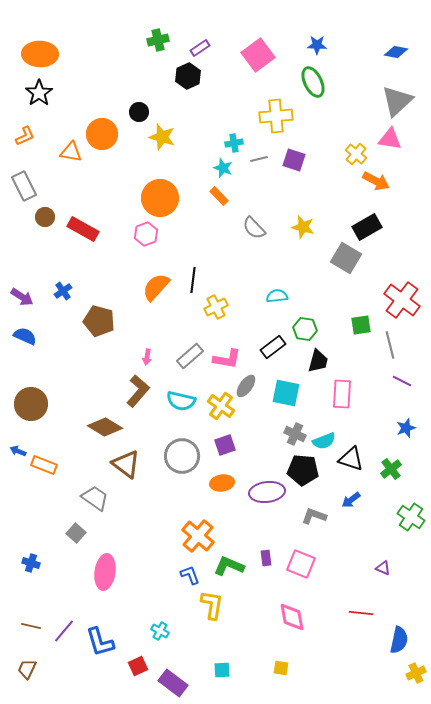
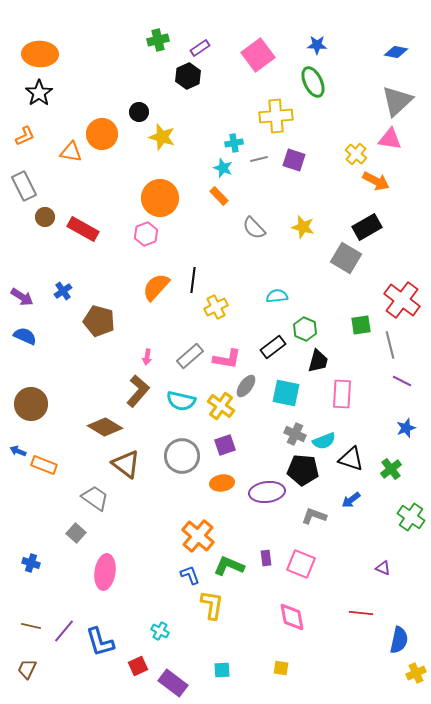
green hexagon at (305, 329): rotated 15 degrees clockwise
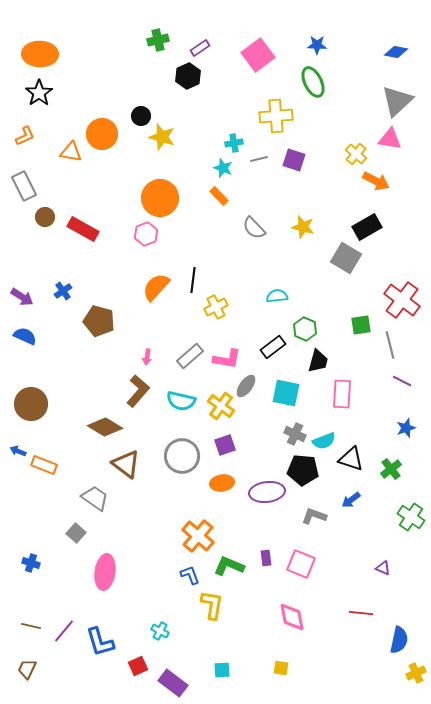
black circle at (139, 112): moved 2 px right, 4 px down
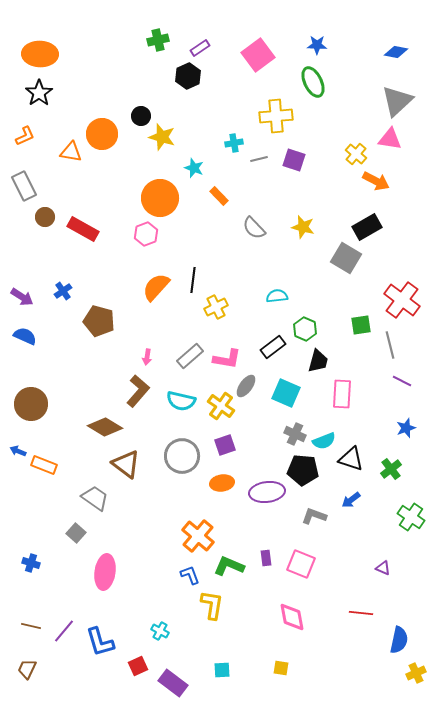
cyan star at (223, 168): moved 29 px left
cyan square at (286, 393): rotated 12 degrees clockwise
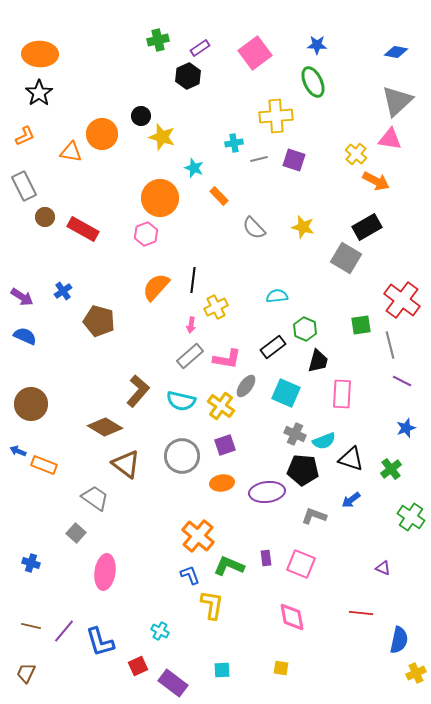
pink square at (258, 55): moved 3 px left, 2 px up
pink arrow at (147, 357): moved 44 px right, 32 px up
brown trapezoid at (27, 669): moved 1 px left, 4 px down
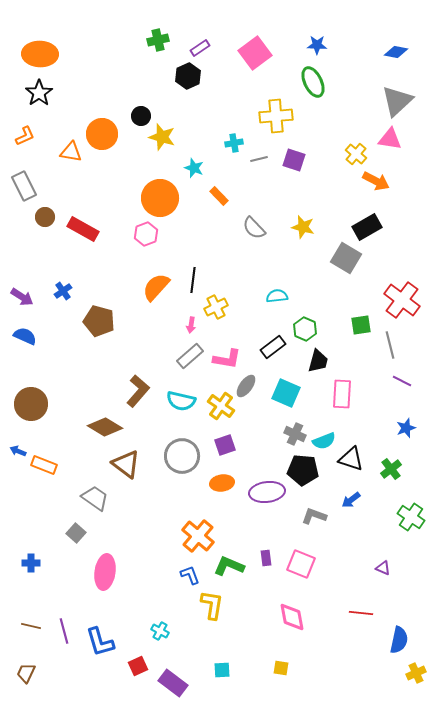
blue cross at (31, 563): rotated 18 degrees counterclockwise
purple line at (64, 631): rotated 55 degrees counterclockwise
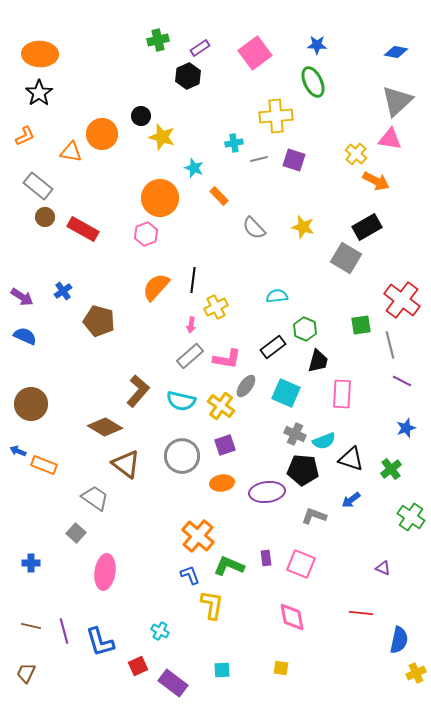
gray rectangle at (24, 186): moved 14 px right; rotated 24 degrees counterclockwise
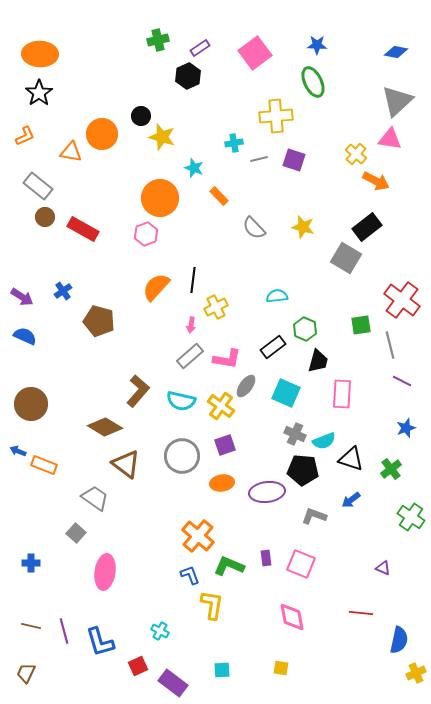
black rectangle at (367, 227): rotated 8 degrees counterclockwise
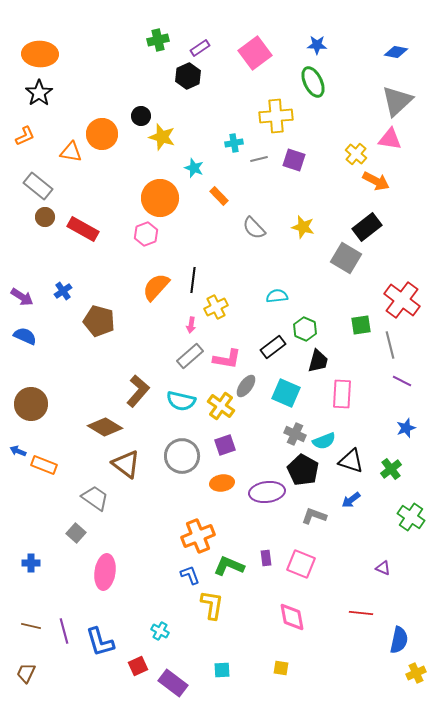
black triangle at (351, 459): moved 2 px down
black pentagon at (303, 470): rotated 24 degrees clockwise
orange cross at (198, 536): rotated 28 degrees clockwise
